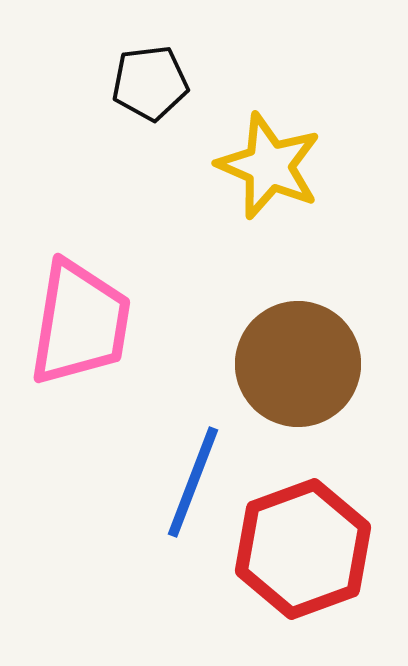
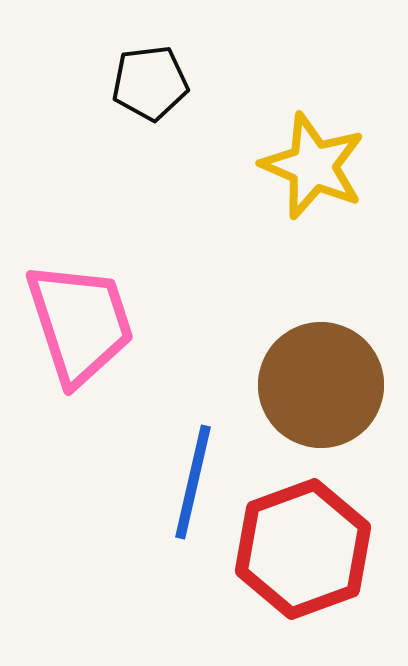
yellow star: moved 44 px right
pink trapezoid: rotated 27 degrees counterclockwise
brown circle: moved 23 px right, 21 px down
blue line: rotated 8 degrees counterclockwise
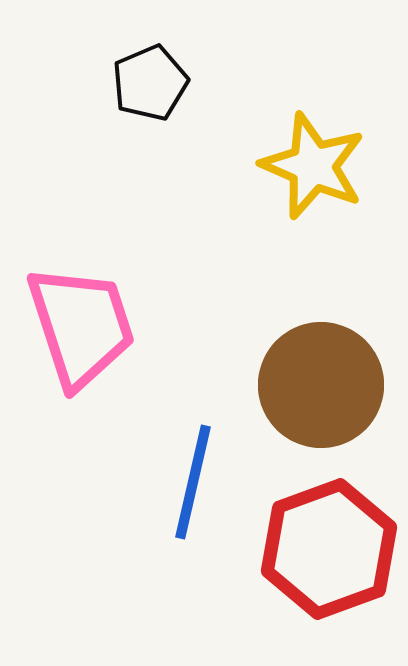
black pentagon: rotated 16 degrees counterclockwise
pink trapezoid: moved 1 px right, 3 px down
red hexagon: moved 26 px right
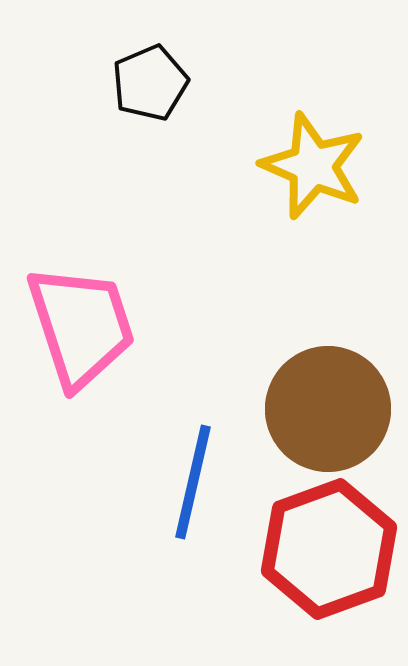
brown circle: moved 7 px right, 24 px down
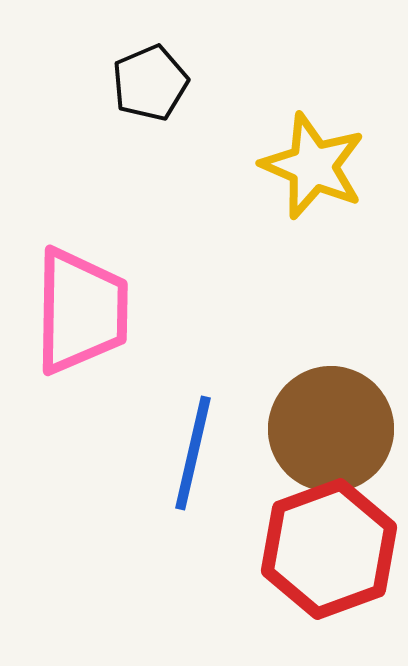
pink trapezoid: moved 15 px up; rotated 19 degrees clockwise
brown circle: moved 3 px right, 20 px down
blue line: moved 29 px up
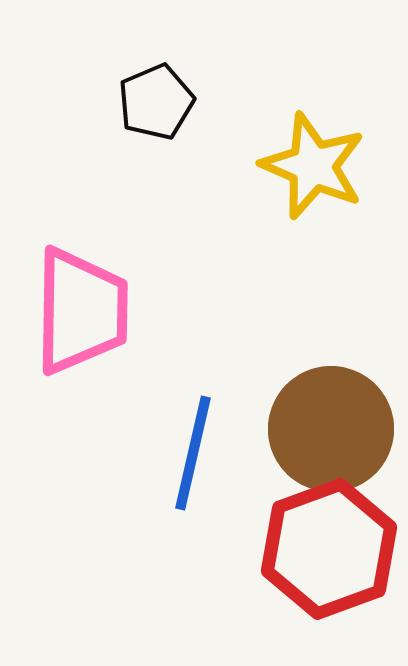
black pentagon: moved 6 px right, 19 px down
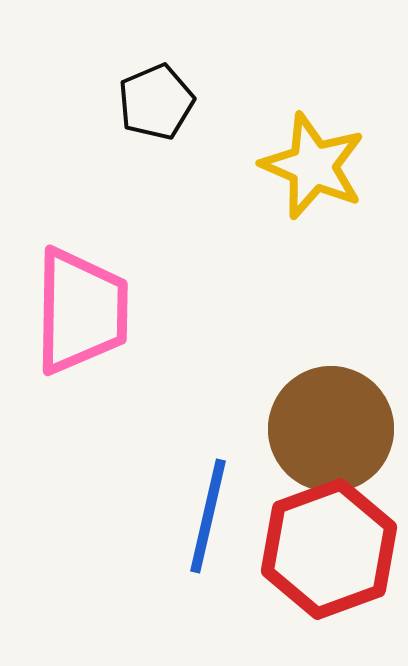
blue line: moved 15 px right, 63 px down
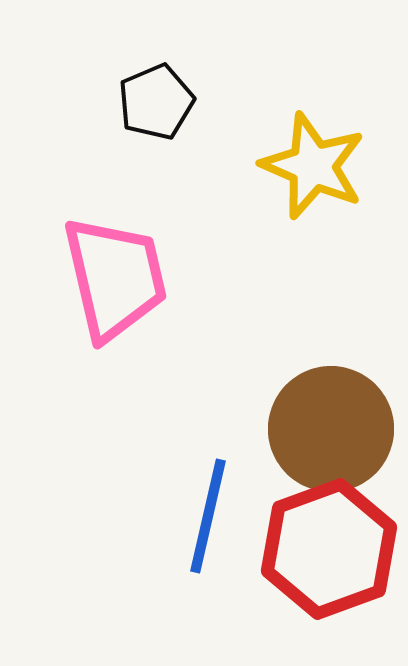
pink trapezoid: moved 34 px right, 33 px up; rotated 14 degrees counterclockwise
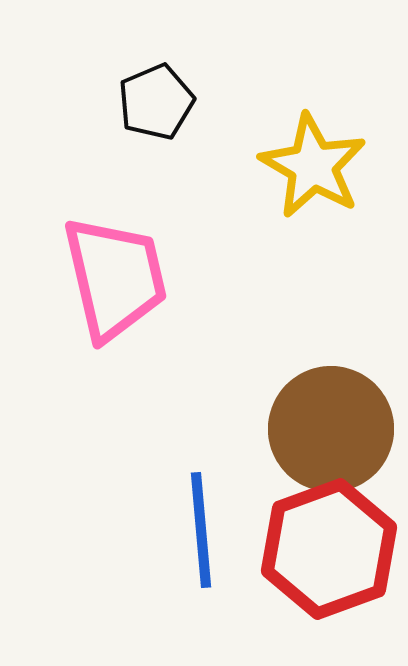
yellow star: rotated 7 degrees clockwise
blue line: moved 7 px left, 14 px down; rotated 18 degrees counterclockwise
